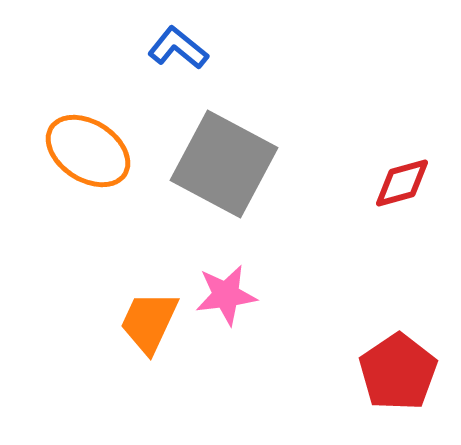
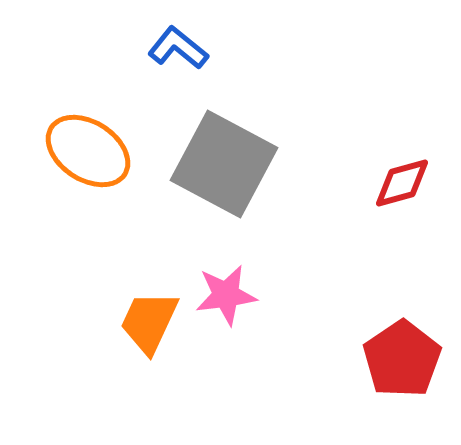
red pentagon: moved 4 px right, 13 px up
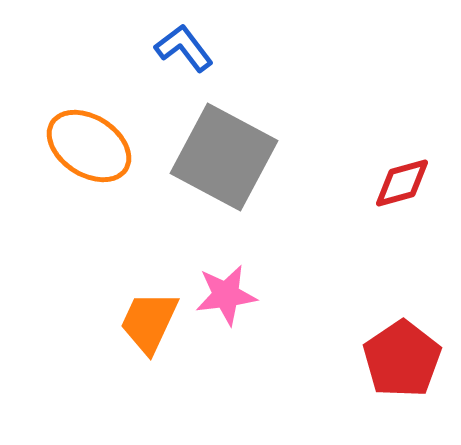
blue L-shape: moved 6 px right; rotated 14 degrees clockwise
orange ellipse: moved 1 px right, 5 px up
gray square: moved 7 px up
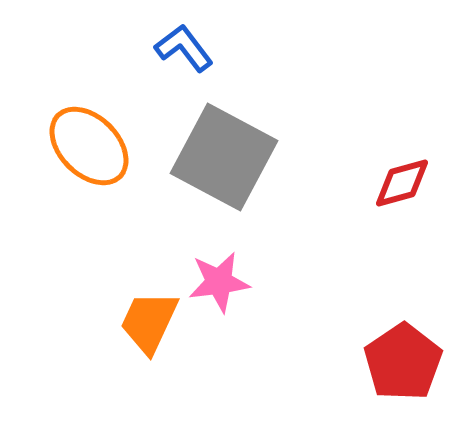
orange ellipse: rotated 12 degrees clockwise
pink star: moved 7 px left, 13 px up
red pentagon: moved 1 px right, 3 px down
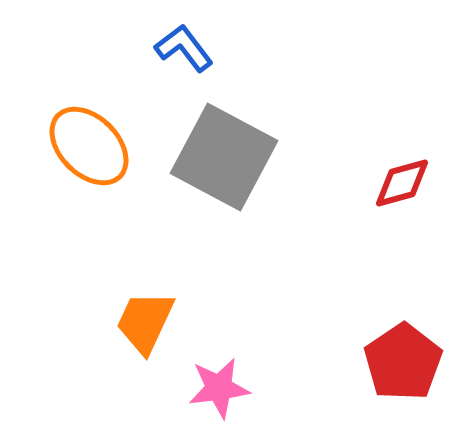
pink star: moved 106 px down
orange trapezoid: moved 4 px left
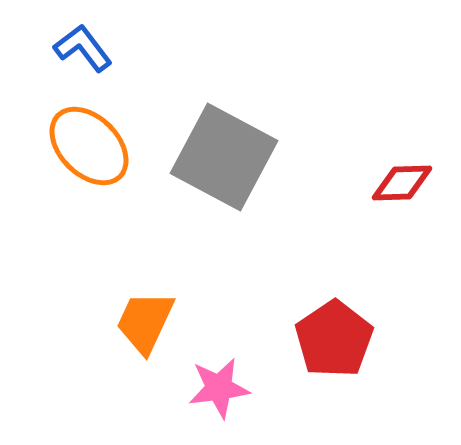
blue L-shape: moved 101 px left
red diamond: rotated 14 degrees clockwise
red pentagon: moved 69 px left, 23 px up
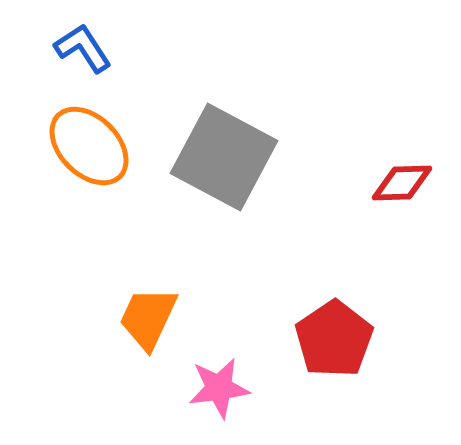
blue L-shape: rotated 4 degrees clockwise
orange trapezoid: moved 3 px right, 4 px up
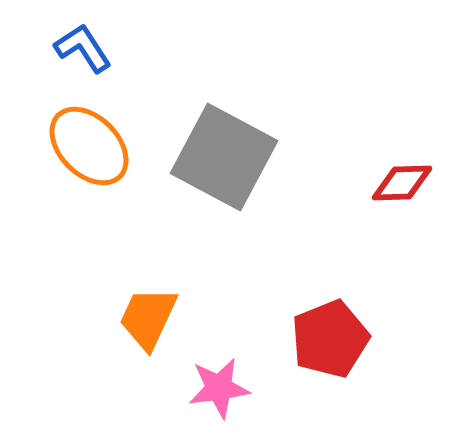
red pentagon: moved 4 px left; rotated 12 degrees clockwise
